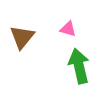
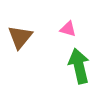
brown triangle: moved 2 px left
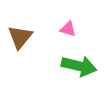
green arrow: rotated 116 degrees clockwise
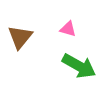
green arrow: rotated 16 degrees clockwise
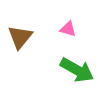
green arrow: moved 2 px left, 4 px down
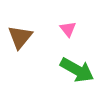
pink triangle: rotated 36 degrees clockwise
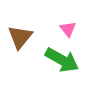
green arrow: moved 15 px left, 10 px up
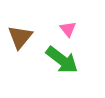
green arrow: rotated 8 degrees clockwise
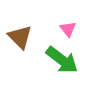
brown triangle: rotated 24 degrees counterclockwise
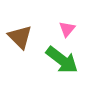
pink triangle: moved 1 px left; rotated 18 degrees clockwise
